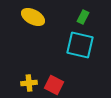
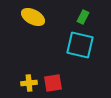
red square: moved 1 px left, 2 px up; rotated 36 degrees counterclockwise
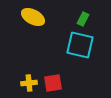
green rectangle: moved 2 px down
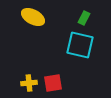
green rectangle: moved 1 px right, 1 px up
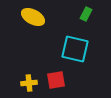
green rectangle: moved 2 px right, 4 px up
cyan square: moved 5 px left, 4 px down
red square: moved 3 px right, 3 px up
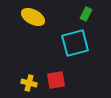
cyan square: moved 6 px up; rotated 28 degrees counterclockwise
yellow cross: rotated 21 degrees clockwise
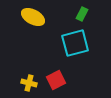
green rectangle: moved 4 px left
red square: rotated 18 degrees counterclockwise
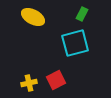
yellow cross: rotated 28 degrees counterclockwise
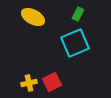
green rectangle: moved 4 px left
cyan square: rotated 8 degrees counterclockwise
red square: moved 4 px left, 2 px down
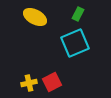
yellow ellipse: moved 2 px right
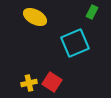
green rectangle: moved 14 px right, 2 px up
red square: rotated 30 degrees counterclockwise
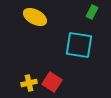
cyan square: moved 4 px right, 2 px down; rotated 32 degrees clockwise
